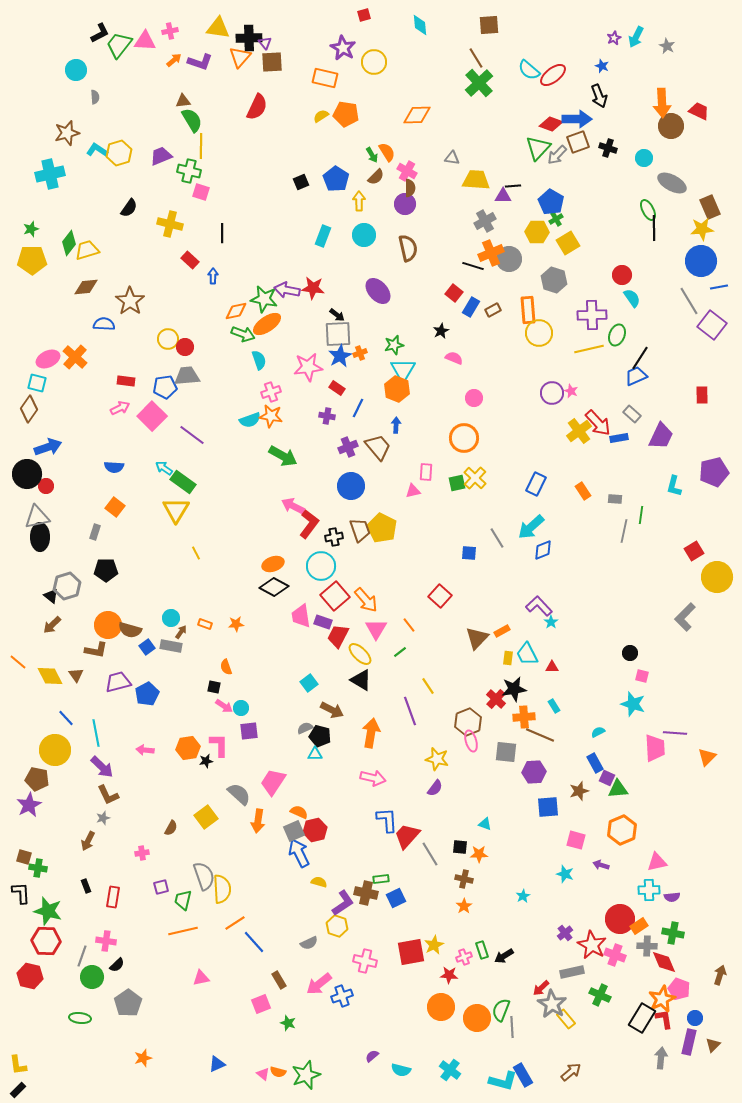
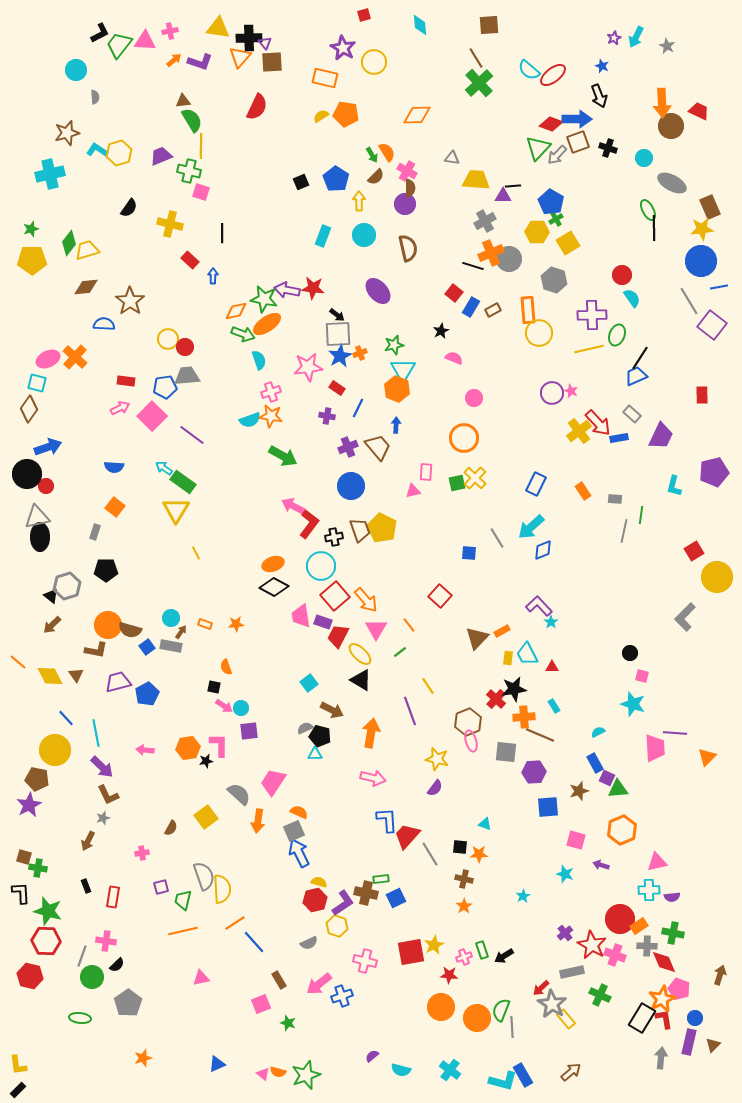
red hexagon at (315, 830): moved 70 px down
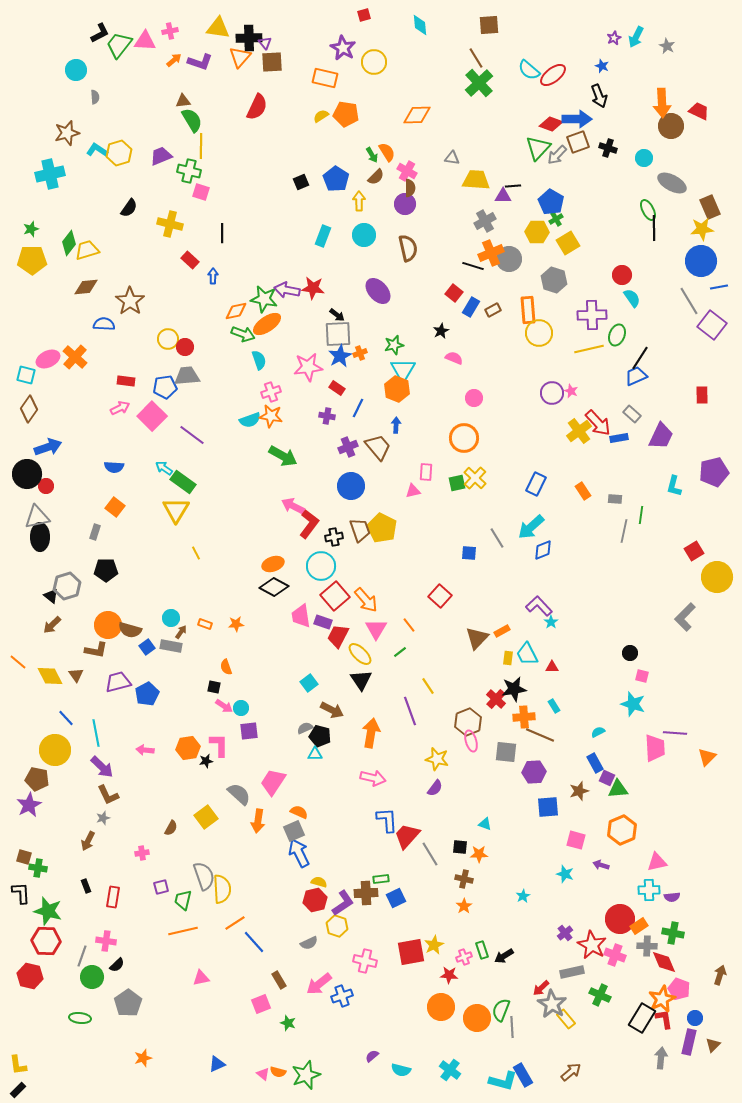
cyan square at (37, 383): moved 11 px left, 8 px up
black triangle at (361, 680): rotated 25 degrees clockwise
brown cross at (366, 893): rotated 15 degrees counterclockwise
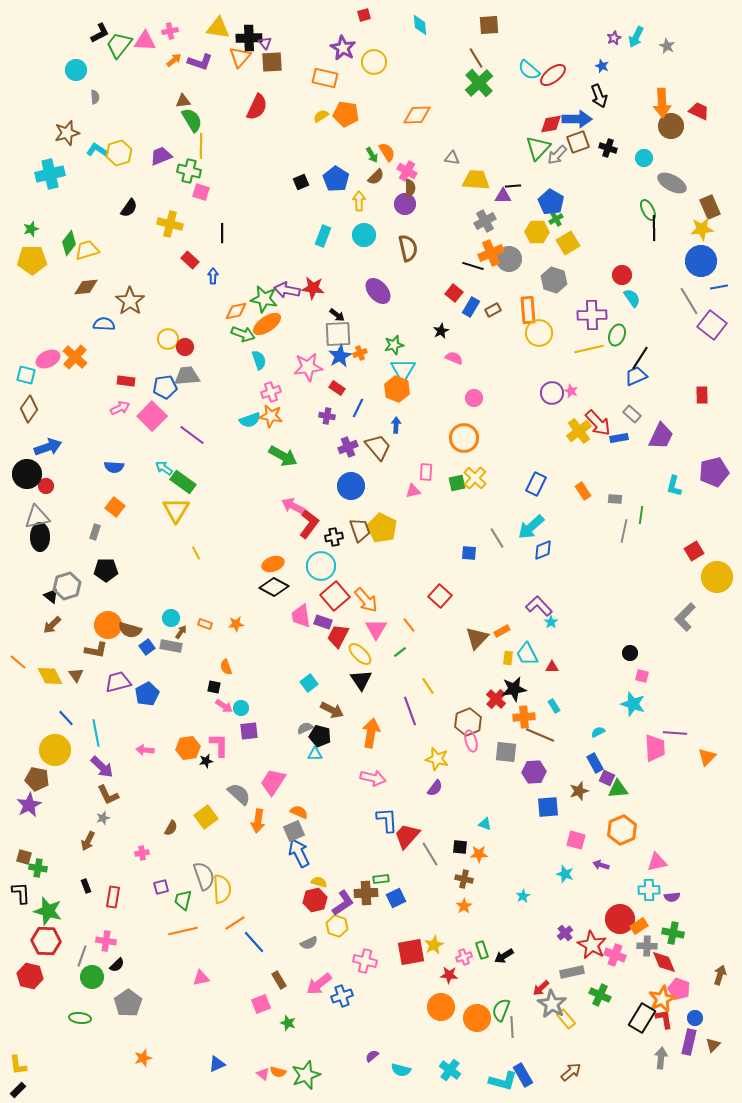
red diamond at (551, 124): rotated 30 degrees counterclockwise
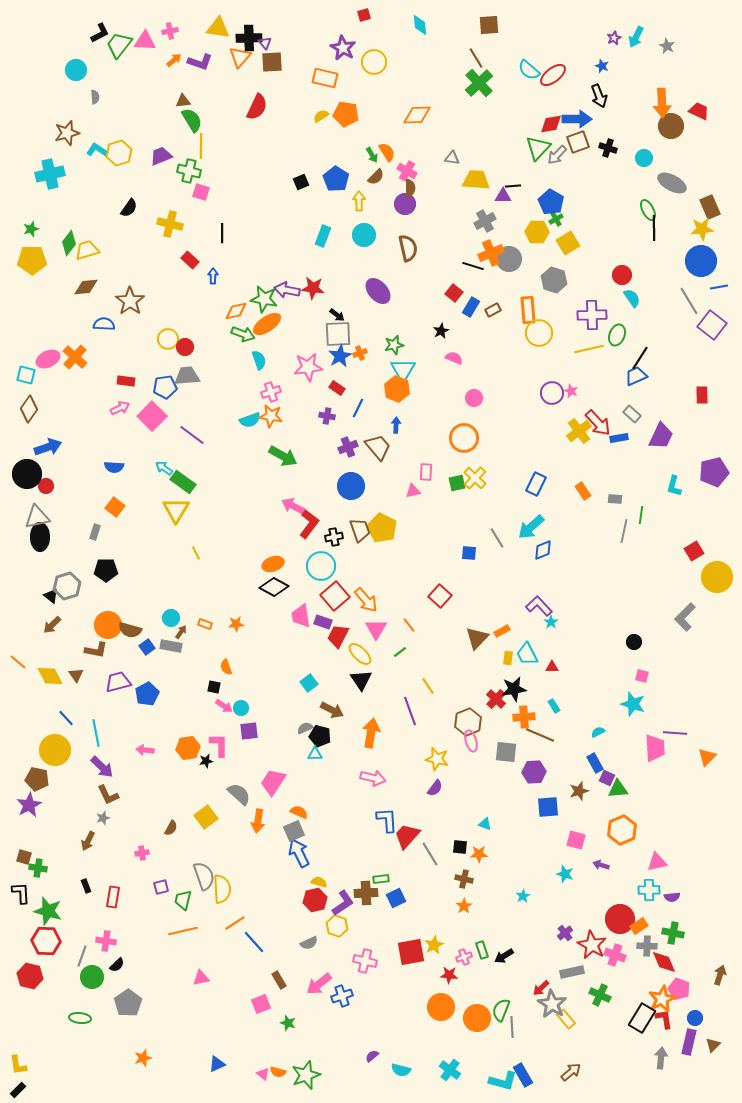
black circle at (630, 653): moved 4 px right, 11 px up
